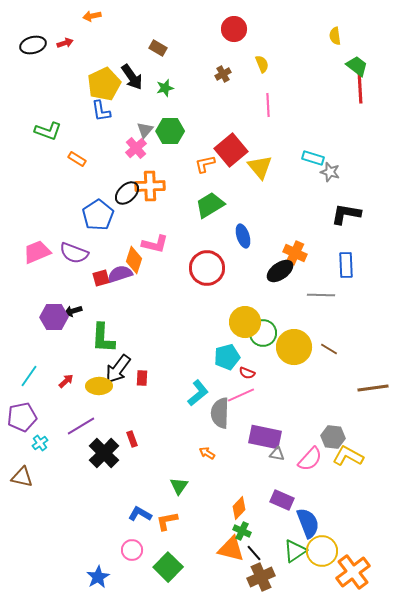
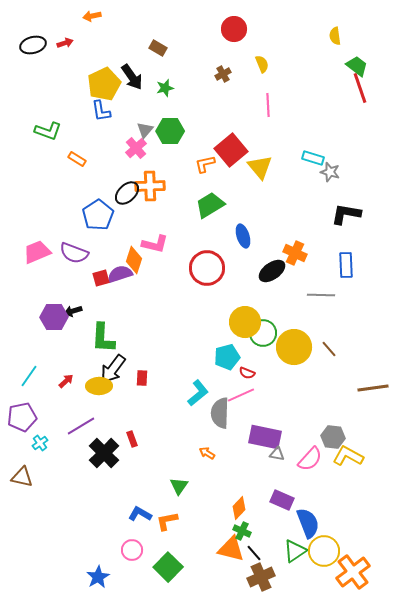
red line at (360, 88): rotated 16 degrees counterclockwise
black ellipse at (280, 271): moved 8 px left
brown line at (329, 349): rotated 18 degrees clockwise
black arrow at (118, 369): moved 5 px left
yellow circle at (322, 551): moved 2 px right
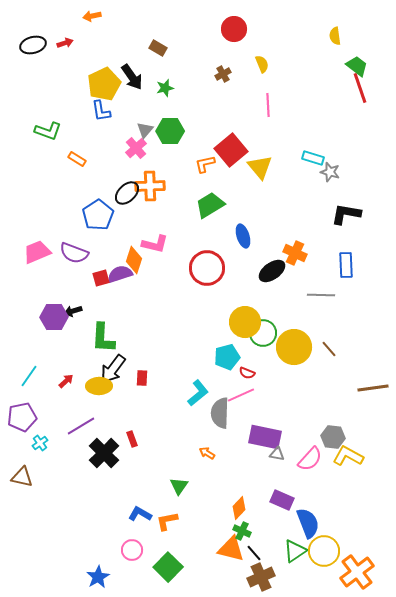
orange cross at (353, 572): moved 4 px right
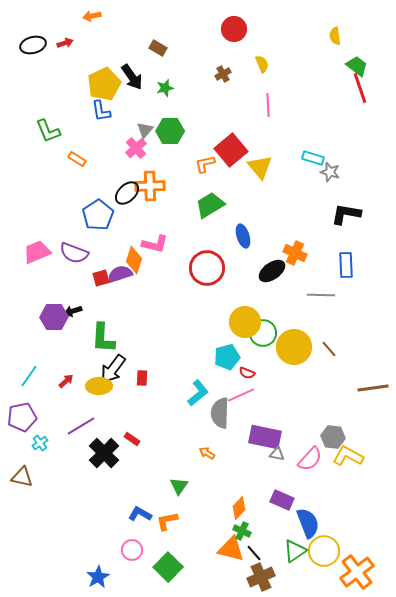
green L-shape at (48, 131): rotated 48 degrees clockwise
red rectangle at (132, 439): rotated 35 degrees counterclockwise
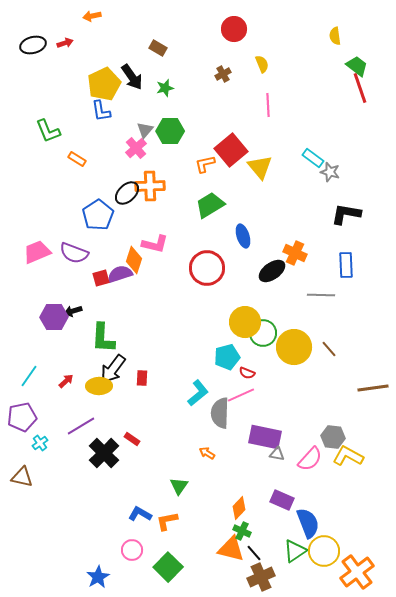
cyan rectangle at (313, 158): rotated 20 degrees clockwise
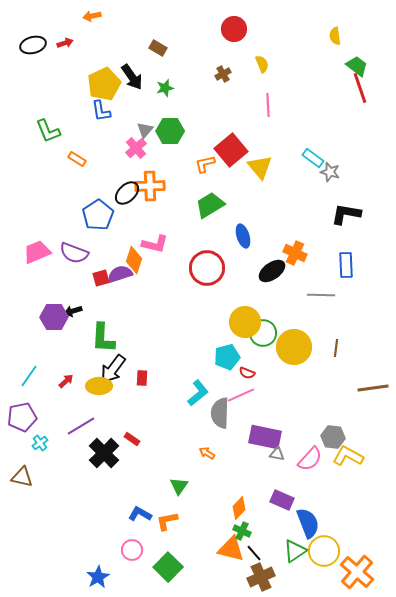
brown line at (329, 349): moved 7 px right, 1 px up; rotated 48 degrees clockwise
orange cross at (357, 572): rotated 12 degrees counterclockwise
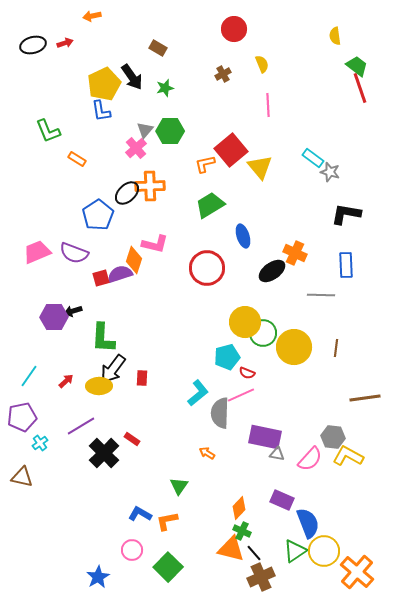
brown line at (373, 388): moved 8 px left, 10 px down
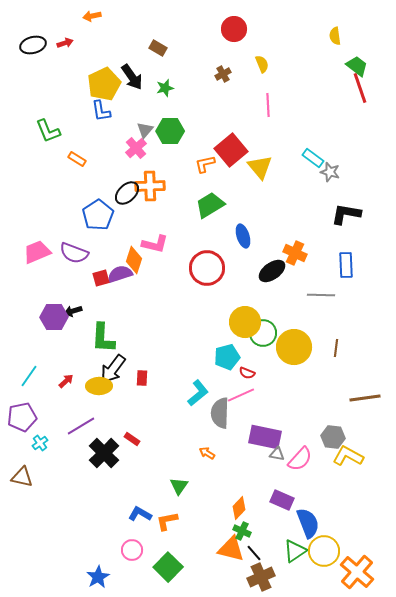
pink semicircle at (310, 459): moved 10 px left
